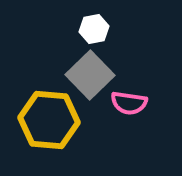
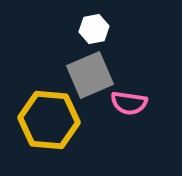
gray square: rotated 21 degrees clockwise
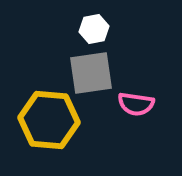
gray square: moved 1 px right, 2 px up; rotated 15 degrees clockwise
pink semicircle: moved 7 px right, 1 px down
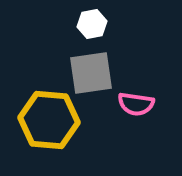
white hexagon: moved 2 px left, 5 px up
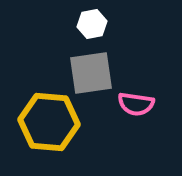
yellow hexagon: moved 2 px down
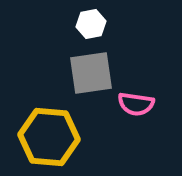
white hexagon: moved 1 px left
yellow hexagon: moved 15 px down
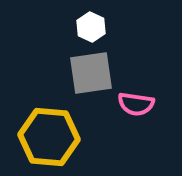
white hexagon: moved 3 px down; rotated 24 degrees counterclockwise
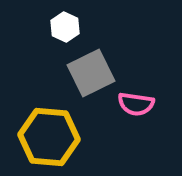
white hexagon: moved 26 px left
gray square: rotated 18 degrees counterclockwise
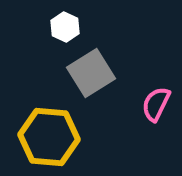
gray square: rotated 6 degrees counterclockwise
pink semicircle: moved 20 px right; rotated 108 degrees clockwise
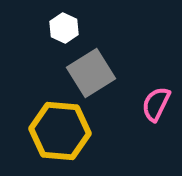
white hexagon: moved 1 px left, 1 px down
yellow hexagon: moved 11 px right, 6 px up
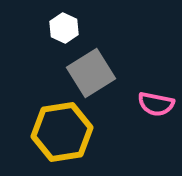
pink semicircle: rotated 105 degrees counterclockwise
yellow hexagon: moved 2 px right, 1 px down; rotated 14 degrees counterclockwise
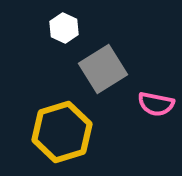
gray square: moved 12 px right, 4 px up
yellow hexagon: rotated 8 degrees counterclockwise
